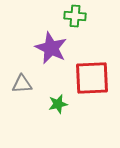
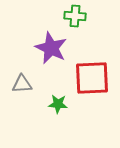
green star: rotated 18 degrees clockwise
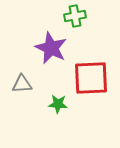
green cross: rotated 15 degrees counterclockwise
red square: moved 1 px left
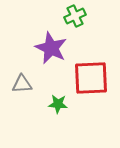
green cross: rotated 15 degrees counterclockwise
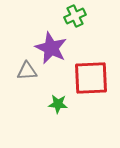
gray triangle: moved 5 px right, 13 px up
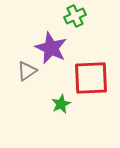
gray triangle: rotated 30 degrees counterclockwise
green star: moved 3 px right; rotated 30 degrees counterclockwise
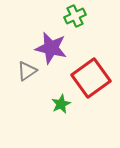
purple star: rotated 12 degrees counterclockwise
red square: rotated 33 degrees counterclockwise
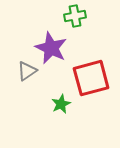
green cross: rotated 15 degrees clockwise
purple star: rotated 12 degrees clockwise
red square: rotated 21 degrees clockwise
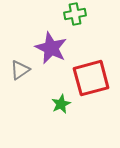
green cross: moved 2 px up
gray triangle: moved 7 px left, 1 px up
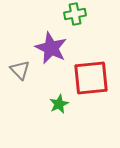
gray triangle: rotated 40 degrees counterclockwise
red square: rotated 9 degrees clockwise
green star: moved 2 px left
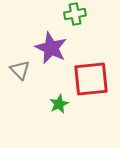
red square: moved 1 px down
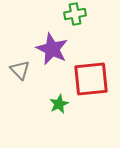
purple star: moved 1 px right, 1 px down
